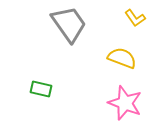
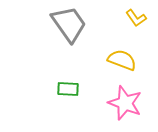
yellow L-shape: moved 1 px right
yellow semicircle: moved 2 px down
green rectangle: moved 27 px right; rotated 10 degrees counterclockwise
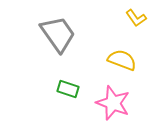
gray trapezoid: moved 11 px left, 10 px down
green rectangle: rotated 15 degrees clockwise
pink star: moved 12 px left
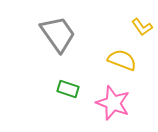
yellow L-shape: moved 6 px right, 9 px down
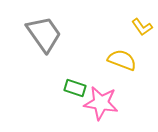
gray trapezoid: moved 14 px left
green rectangle: moved 7 px right, 1 px up
pink star: moved 12 px left; rotated 12 degrees counterclockwise
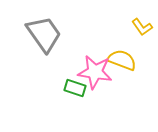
pink star: moved 6 px left, 31 px up
